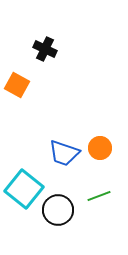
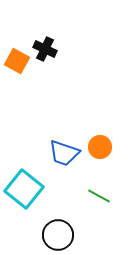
orange square: moved 24 px up
orange circle: moved 1 px up
green line: rotated 50 degrees clockwise
black circle: moved 25 px down
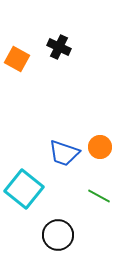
black cross: moved 14 px right, 2 px up
orange square: moved 2 px up
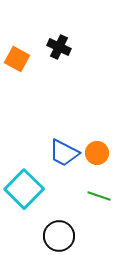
orange circle: moved 3 px left, 6 px down
blue trapezoid: rotated 8 degrees clockwise
cyan square: rotated 6 degrees clockwise
green line: rotated 10 degrees counterclockwise
black circle: moved 1 px right, 1 px down
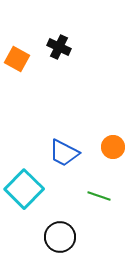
orange circle: moved 16 px right, 6 px up
black circle: moved 1 px right, 1 px down
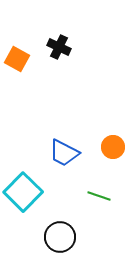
cyan square: moved 1 px left, 3 px down
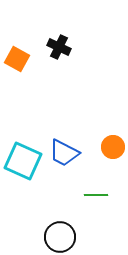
cyan square: moved 31 px up; rotated 21 degrees counterclockwise
green line: moved 3 px left, 1 px up; rotated 20 degrees counterclockwise
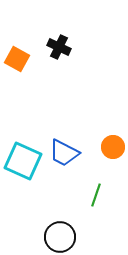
green line: rotated 70 degrees counterclockwise
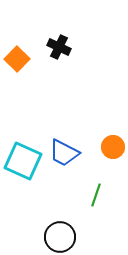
orange square: rotated 15 degrees clockwise
